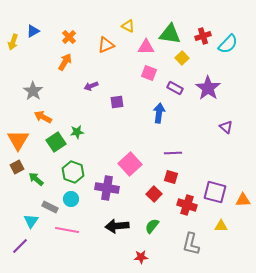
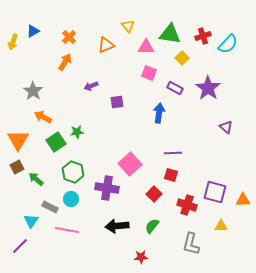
yellow triangle at (128, 26): rotated 24 degrees clockwise
red square at (171, 177): moved 2 px up
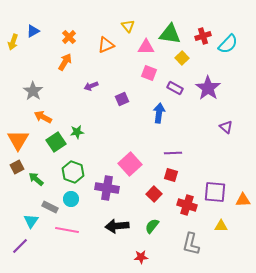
purple square at (117, 102): moved 5 px right, 3 px up; rotated 16 degrees counterclockwise
purple square at (215, 192): rotated 10 degrees counterclockwise
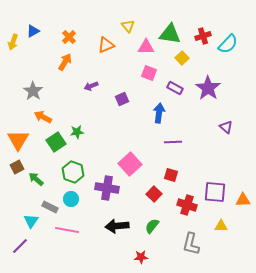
purple line at (173, 153): moved 11 px up
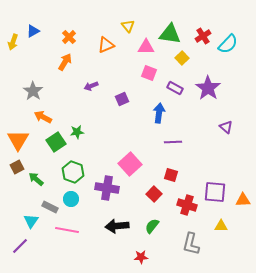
red cross at (203, 36): rotated 14 degrees counterclockwise
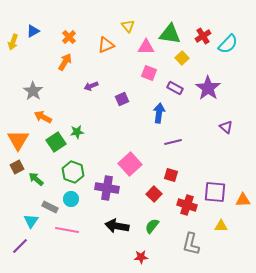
purple line at (173, 142): rotated 12 degrees counterclockwise
black arrow at (117, 226): rotated 15 degrees clockwise
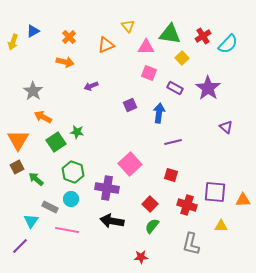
orange arrow at (65, 62): rotated 72 degrees clockwise
purple square at (122, 99): moved 8 px right, 6 px down
green star at (77, 132): rotated 16 degrees clockwise
red square at (154, 194): moved 4 px left, 10 px down
black arrow at (117, 226): moved 5 px left, 5 px up
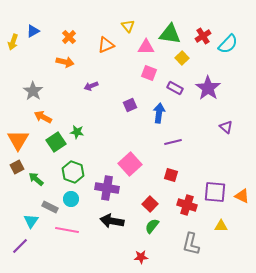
orange triangle at (243, 200): moved 1 px left, 4 px up; rotated 28 degrees clockwise
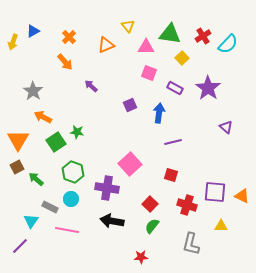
orange arrow at (65, 62): rotated 36 degrees clockwise
purple arrow at (91, 86): rotated 64 degrees clockwise
